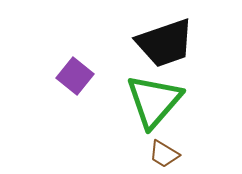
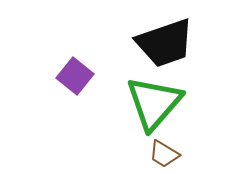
green triangle: moved 2 px down
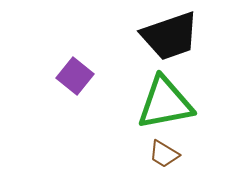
black trapezoid: moved 5 px right, 7 px up
green triangle: moved 11 px right; rotated 38 degrees clockwise
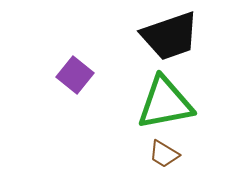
purple square: moved 1 px up
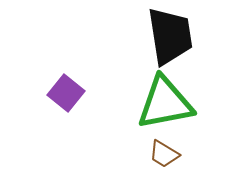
black trapezoid: rotated 80 degrees counterclockwise
purple square: moved 9 px left, 18 px down
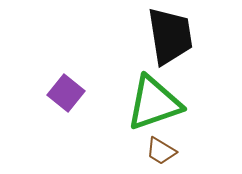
green triangle: moved 11 px left; rotated 8 degrees counterclockwise
brown trapezoid: moved 3 px left, 3 px up
